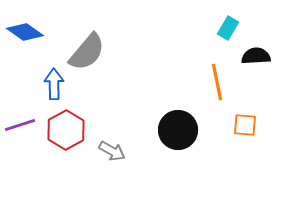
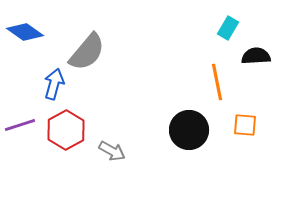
blue arrow: rotated 16 degrees clockwise
black circle: moved 11 px right
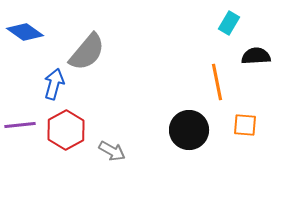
cyan rectangle: moved 1 px right, 5 px up
purple line: rotated 12 degrees clockwise
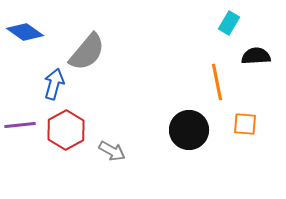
orange square: moved 1 px up
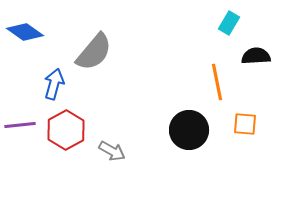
gray semicircle: moved 7 px right
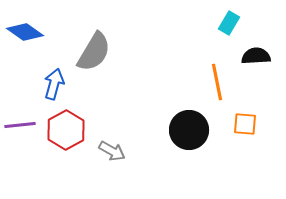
gray semicircle: rotated 9 degrees counterclockwise
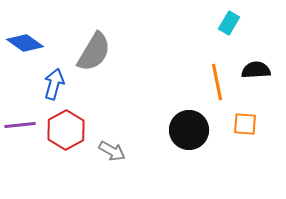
blue diamond: moved 11 px down
black semicircle: moved 14 px down
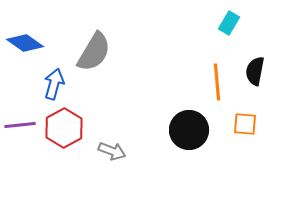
black semicircle: moved 1 px left, 1 px down; rotated 76 degrees counterclockwise
orange line: rotated 6 degrees clockwise
red hexagon: moved 2 px left, 2 px up
gray arrow: rotated 8 degrees counterclockwise
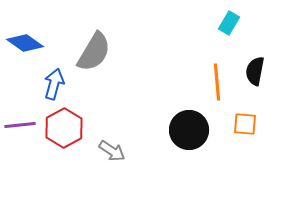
gray arrow: rotated 12 degrees clockwise
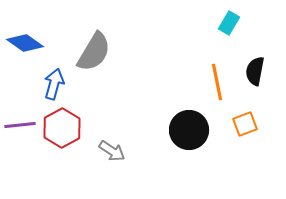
orange line: rotated 6 degrees counterclockwise
orange square: rotated 25 degrees counterclockwise
red hexagon: moved 2 px left
